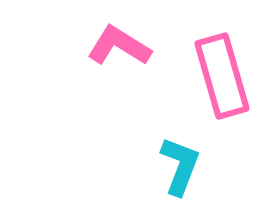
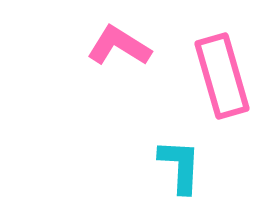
cyan L-shape: rotated 18 degrees counterclockwise
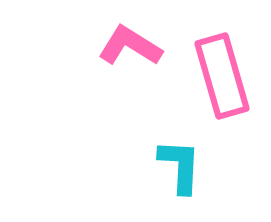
pink L-shape: moved 11 px right
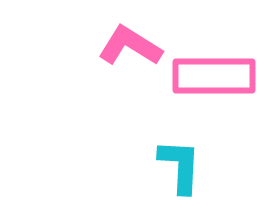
pink rectangle: moved 8 px left; rotated 74 degrees counterclockwise
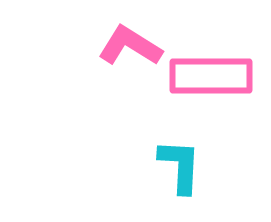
pink rectangle: moved 3 px left
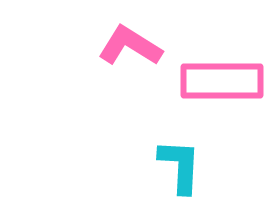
pink rectangle: moved 11 px right, 5 px down
